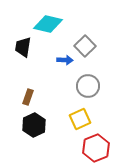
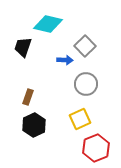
black trapezoid: rotated 10 degrees clockwise
gray circle: moved 2 px left, 2 px up
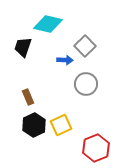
brown rectangle: rotated 42 degrees counterclockwise
yellow square: moved 19 px left, 6 px down
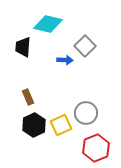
black trapezoid: rotated 15 degrees counterclockwise
gray circle: moved 29 px down
